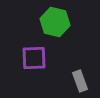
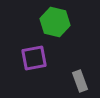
purple square: rotated 8 degrees counterclockwise
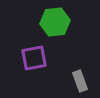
green hexagon: rotated 20 degrees counterclockwise
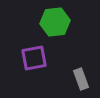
gray rectangle: moved 1 px right, 2 px up
